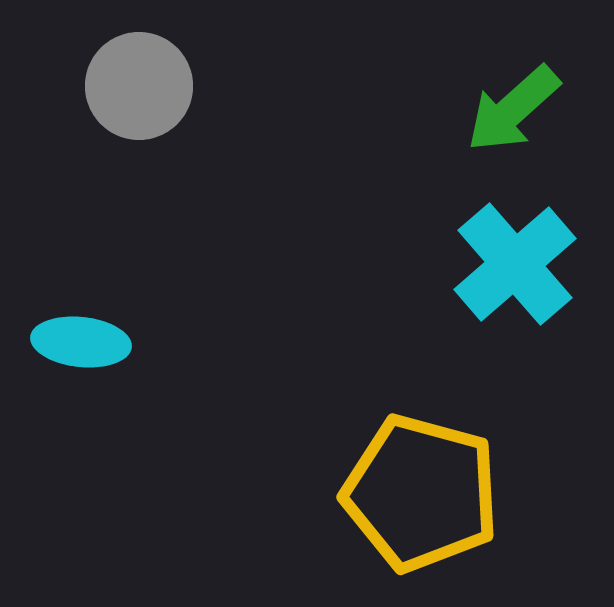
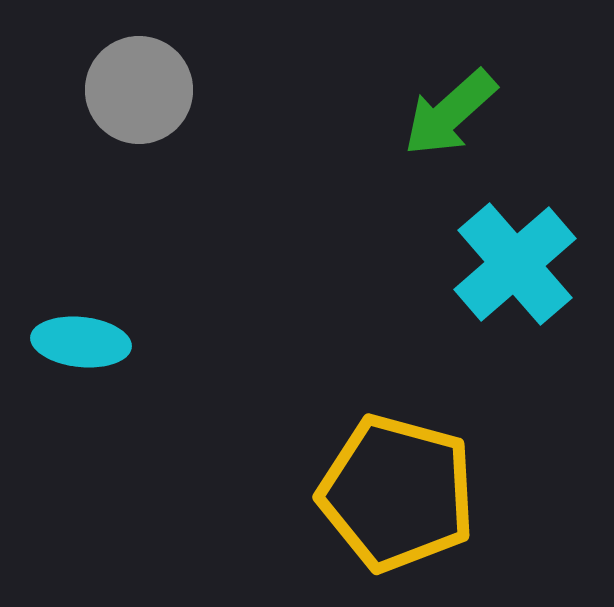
gray circle: moved 4 px down
green arrow: moved 63 px left, 4 px down
yellow pentagon: moved 24 px left
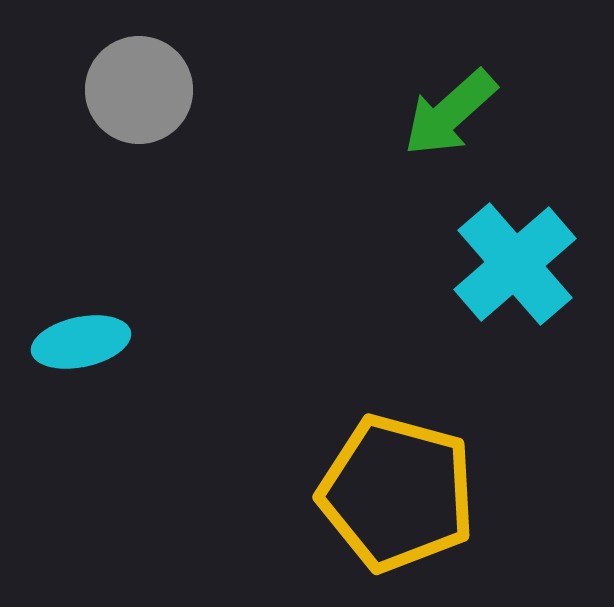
cyan ellipse: rotated 18 degrees counterclockwise
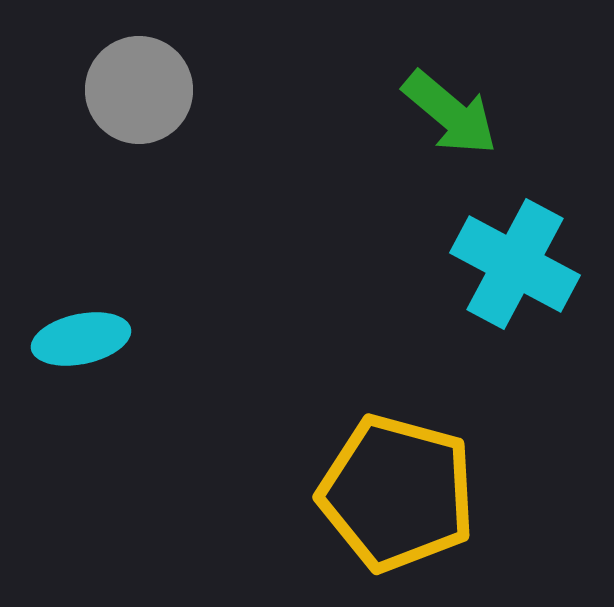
green arrow: rotated 98 degrees counterclockwise
cyan cross: rotated 21 degrees counterclockwise
cyan ellipse: moved 3 px up
